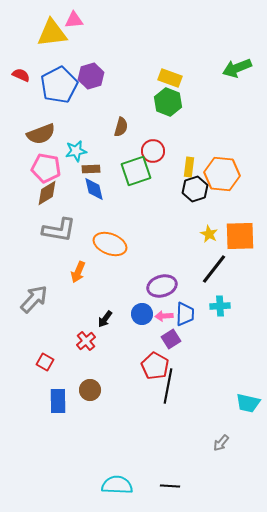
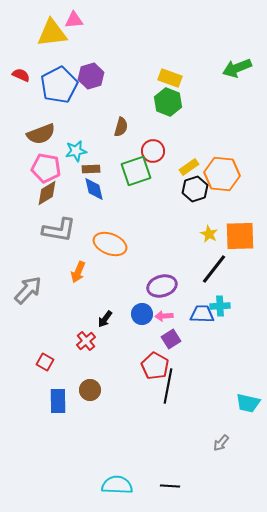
yellow rectangle at (189, 167): rotated 48 degrees clockwise
gray arrow at (34, 299): moved 6 px left, 9 px up
blue trapezoid at (185, 314): moved 17 px right; rotated 90 degrees counterclockwise
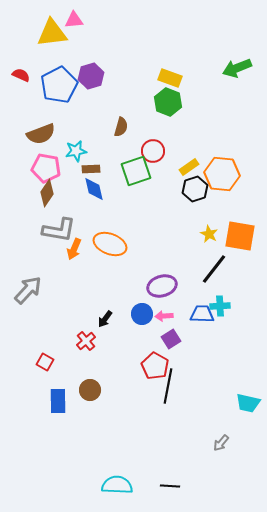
brown diamond at (47, 193): rotated 24 degrees counterclockwise
orange square at (240, 236): rotated 12 degrees clockwise
orange arrow at (78, 272): moved 4 px left, 23 px up
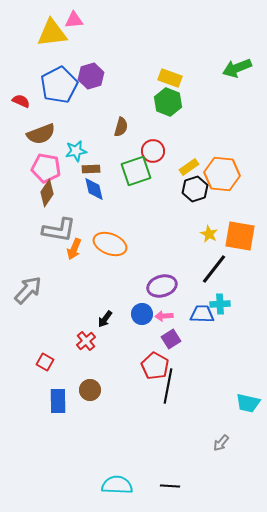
red semicircle at (21, 75): moved 26 px down
cyan cross at (220, 306): moved 2 px up
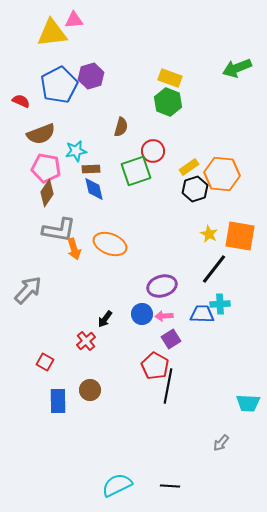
orange arrow at (74, 249): rotated 40 degrees counterclockwise
cyan trapezoid at (248, 403): rotated 10 degrees counterclockwise
cyan semicircle at (117, 485): rotated 28 degrees counterclockwise
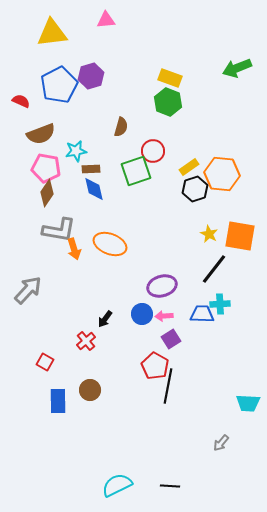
pink triangle at (74, 20): moved 32 px right
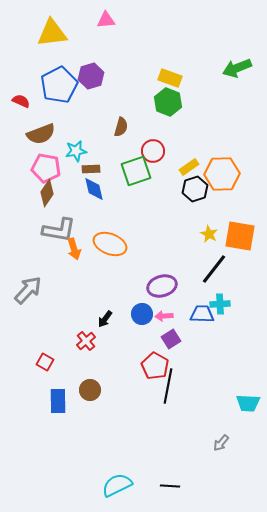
orange hexagon at (222, 174): rotated 8 degrees counterclockwise
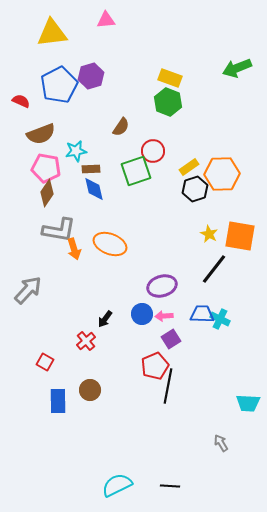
brown semicircle at (121, 127): rotated 18 degrees clockwise
cyan cross at (220, 304): moved 15 px down; rotated 30 degrees clockwise
red pentagon at (155, 366): rotated 20 degrees clockwise
gray arrow at (221, 443): rotated 108 degrees clockwise
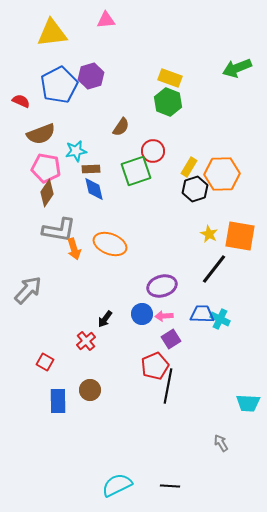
yellow rectangle at (189, 167): rotated 24 degrees counterclockwise
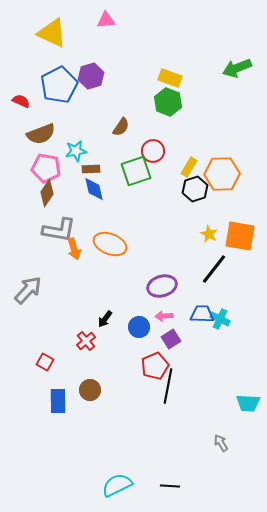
yellow triangle at (52, 33): rotated 32 degrees clockwise
blue circle at (142, 314): moved 3 px left, 13 px down
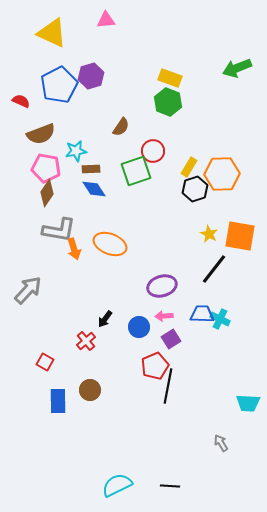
blue diamond at (94, 189): rotated 20 degrees counterclockwise
